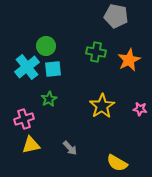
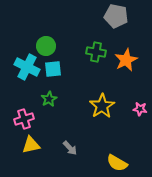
orange star: moved 3 px left
cyan cross: rotated 25 degrees counterclockwise
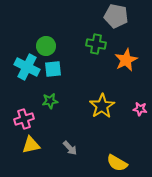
green cross: moved 8 px up
green star: moved 1 px right, 2 px down; rotated 21 degrees clockwise
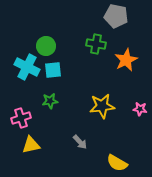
cyan square: moved 1 px down
yellow star: rotated 25 degrees clockwise
pink cross: moved 3 px left, 1 px up
gray arrow: moved 10 px right, 6 px up
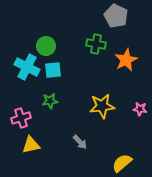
gray pentagon: rotated 15 degrees clockwise
yellow semicircle: moved 5 px right; rotated 110 degrees clockwise
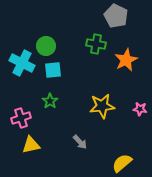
cyan cross: moved 5 px left, 4 px up
green star: rotated 28 degrees counterclockwise
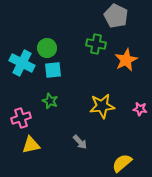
green circle: moved 1 px right, 2 px down
green star: rotated 14 degrees counterclockwise
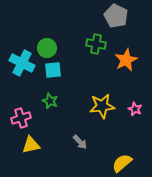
pink star: moved 5 px left; rotated 16 degrees clockwise
